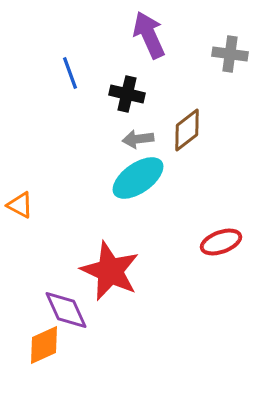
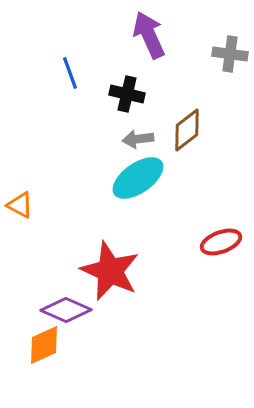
purple diamond: rotated 42 degrees counterclockwise
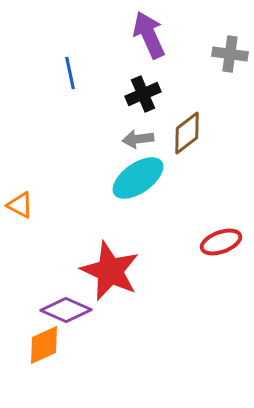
blue line: rotated 8 degrees clockwise
black cross: moved 16 px right; rotated 36 degrees counterclockwise
brown diamond: moved 3 px down
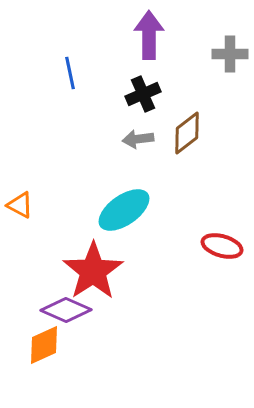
purple arrow: rotated 24 degrees clockwise
gray cross: rotated 8 degrees counterclockwise
cyan ellipse: moved 14 px left, 32 px down
red ellipse: moved 1 px right, 4 px down; rotated 36 degrees clockwise
red star: moved 17 px left; rotated 14 degrees clockwise
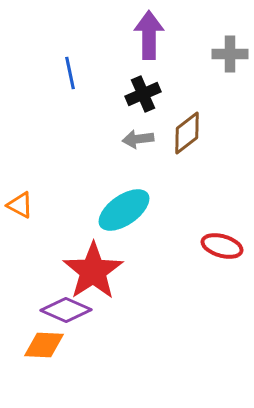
orange diamond: rotated 27 degrees clockwise
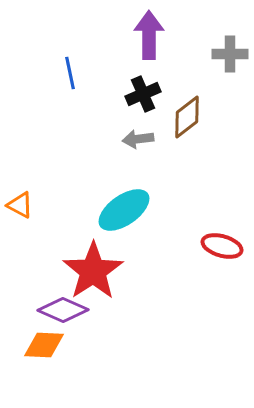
brown diamond: moved 16 px up
purple diamond: moved 3 px left
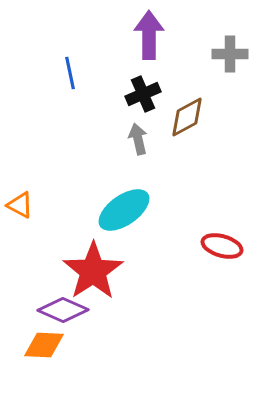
brown diamond: rotated 9 degrees clockwise
gray arrow: rotated 84 degrees clockwise
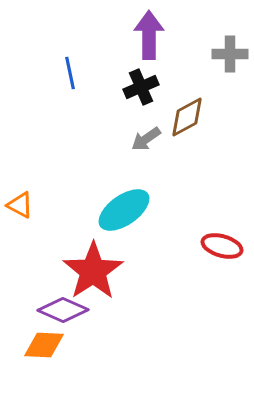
black cross: moved 2 px left, 7 px up
gray arrow: moved 8 px right; rotated 112 degrees counterclockwise
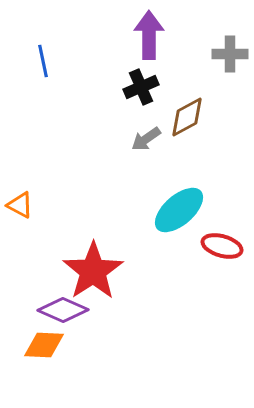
blue line: moved 27 px left, 12 px up
cyan ellipse: moved 55 px right; rotated 6 degrees counterclockwise
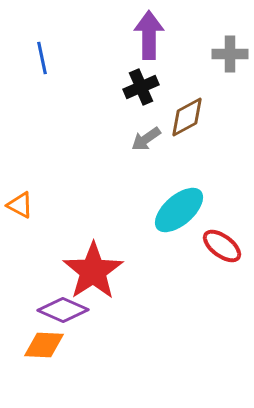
blue line: moved 1 px left, 3 px up
red ellipse: rotated 21 degrees clockwise
